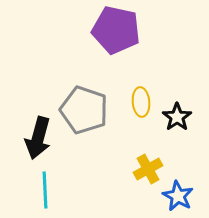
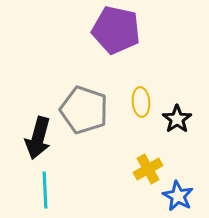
black star: moved 2 px down
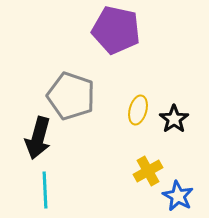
yellow ellipse: moved 3 px left, 8 px down; rotated 20 degrees clockwise
gray pentagon: moved 13 px left, 14 px up
black star: moved 3 px left
yellow cross: moved 2 px down
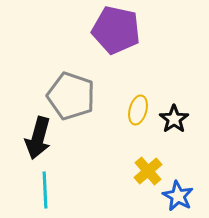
yellow cross: rotated 12 degrees counterclockwise
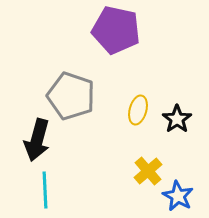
black star: moved 3 px right
black arrow: moved 1 px left, 2 px down
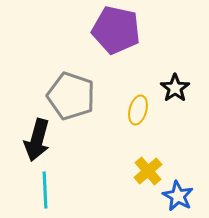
black star: moved 2 px left, 31 px up
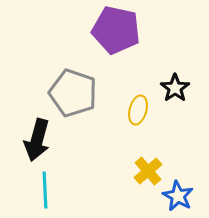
gray pentagon: moved 2 px right, 3 px up
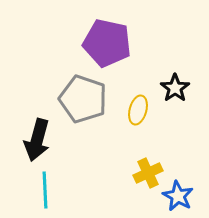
purple pentagon: moved 9 px left, 13 px down
gray pentagon: moved 10 px right, 6 px down
yellow cross: moved 2 px down; rotated 16 degrees clockwise
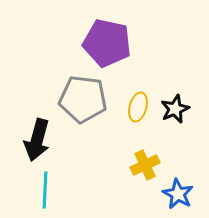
black star: moved 21 px down; rotated 12 degrees clockwise
gray pentagon: rotated 12 degrees counterclockwise
yellow ellipse: moved 3 px up
yellow cross: moved 3 px left, 8 px up
cyan line: rotated 6 degrees clockwise
blue star: moved 2 px up
